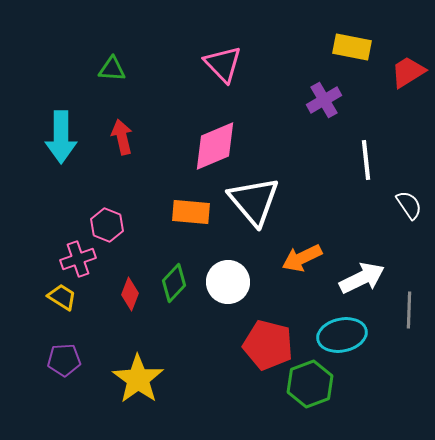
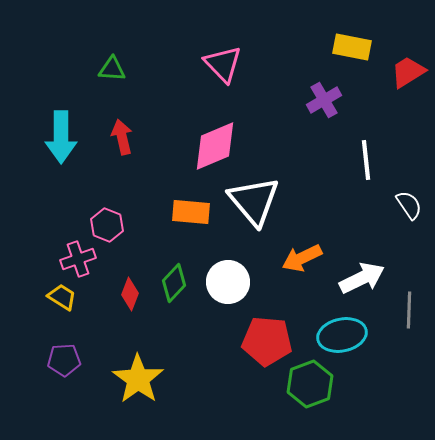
red pentagon: moved 1 px left, 4 px up; rotated 9 degrees counterclockwise
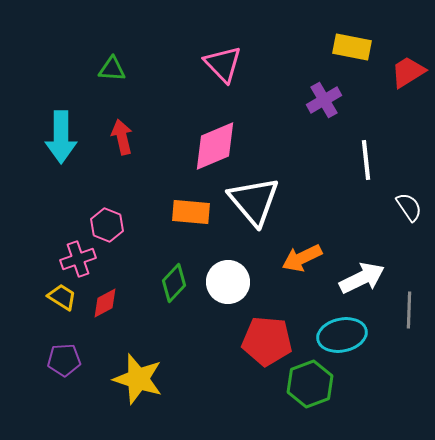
white semicircle: moved 2 px down
red diamond: moved 25 px left, 9 px down; rotated 40 degrees clockwise
yellow star: rotated 18 degrees counterclockwise
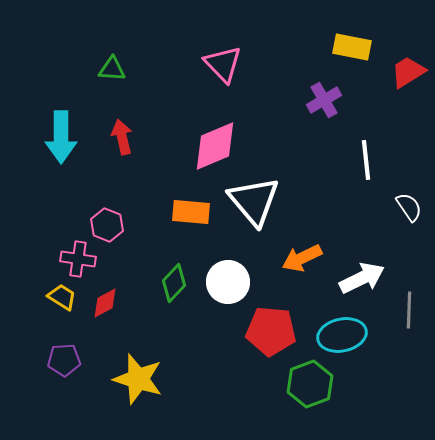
pink cross: rotated 28 degrees clockwise
red pentagon: moved 4 px right, 10 px up
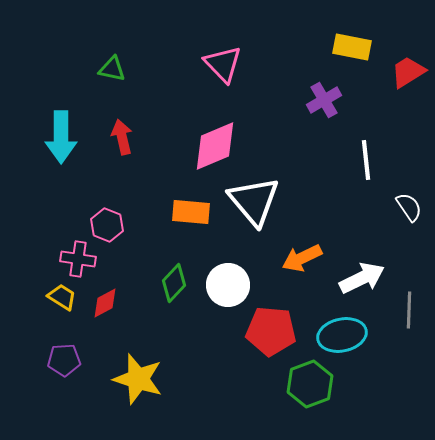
green triangle: rotated 8 degrees clockwise
white circle: moved 3 px down
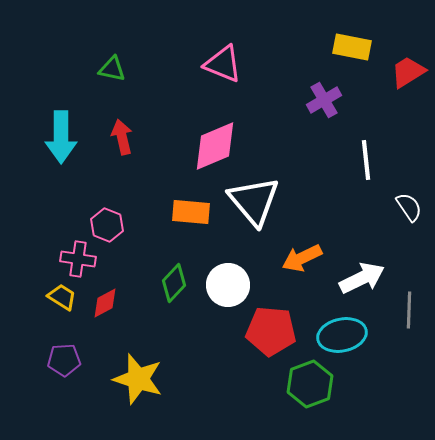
pink triangle: rotated 24 degrees counterclockwise
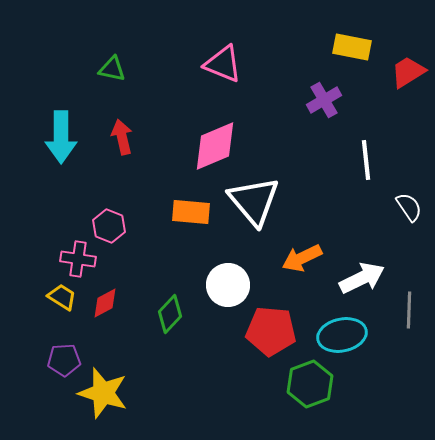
pink hexagon: moved 2 px right, 1 px down
green diamond: moved 4 px left, 31 px down
yellow star: moved 35 px left, 14 px down
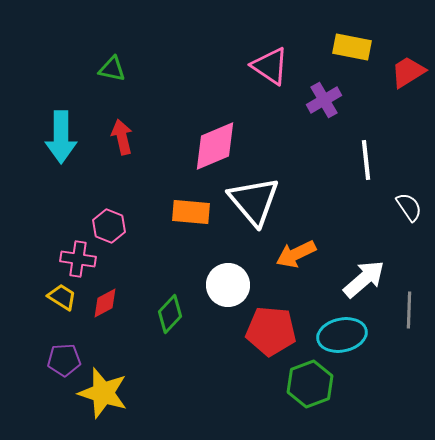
pink triangle: moved 47 px right, 2 px down; rotated 12 degrees clockwise
orange arrow: moved 6 px left, 4 px up
white arrow: moved 2 px right, 1 px down; rotated 15 degrees counterclockwise
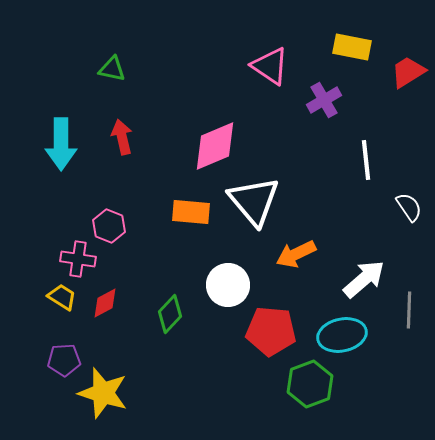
cyan arrow: moved 7 px down
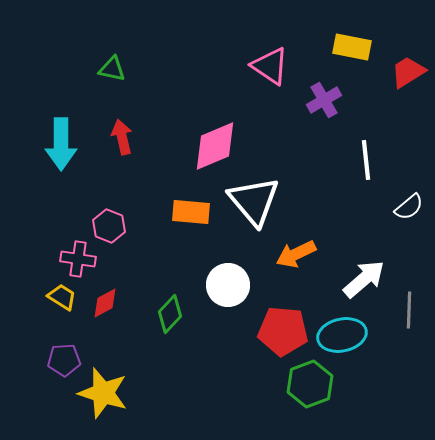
white semicircle: rotated 84 degrees clockwise
red pentagon: moved 12 px right
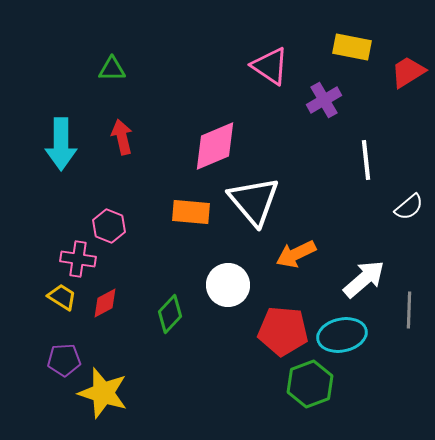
green triangle: rotated 12 degrees counterclockwise
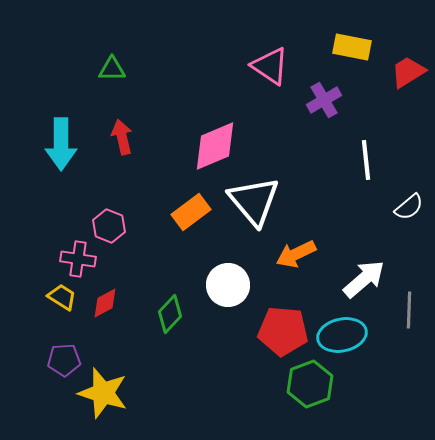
orange rectangle: rotated 42 degrees counterclockwise
